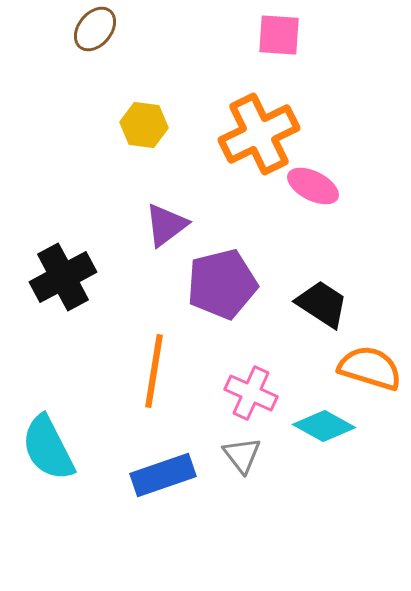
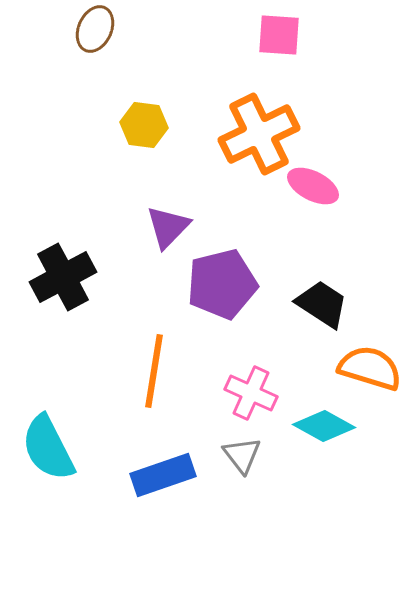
brown ellipse: rotated 15 degrees counterclockwise
purple triangle: moved 2 px right, 2 px down; rotated 9 degrees counterclockwise
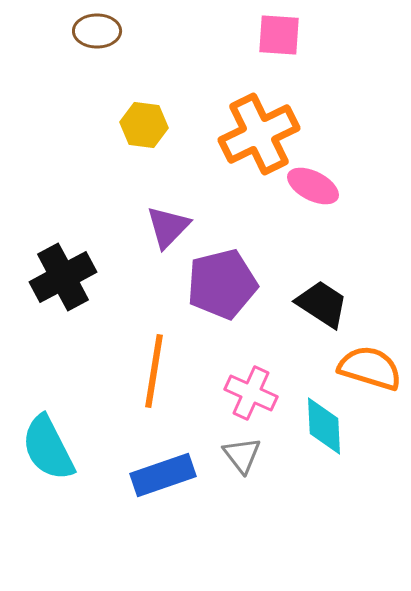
brown ellipse: moved 2 px right, 2 px down; rotated 66 degrees clockwise
cyan diamond: rotated 58 degrees clockwise
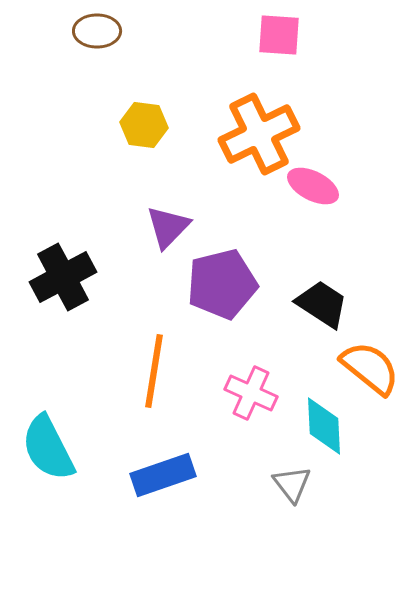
orange semicircle: rotated 22 degrees clockwise
gray triangle: moved 50 px right, 29 px down
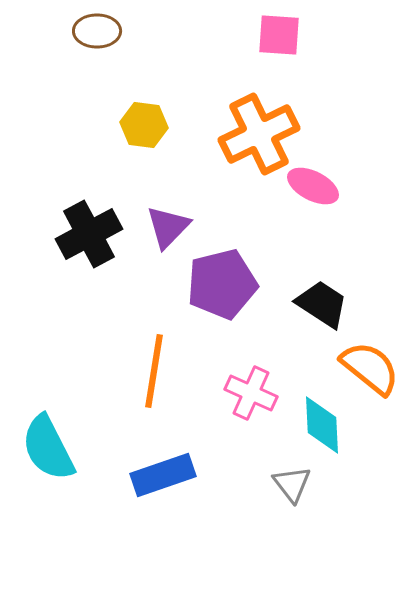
black cross: moved 26 px right, 43 px up
cyan diamond: moved 2 px left, 1 px up
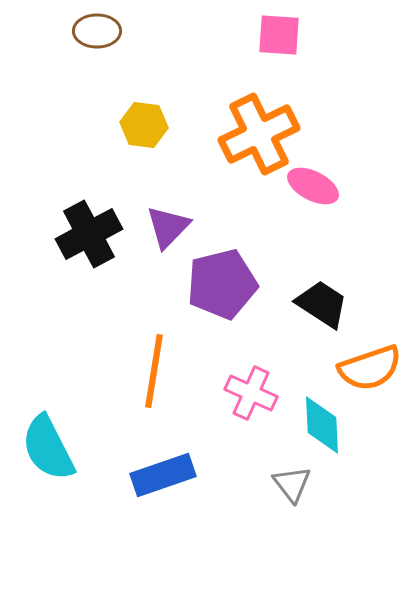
orange semicircle: rotated 122 degrees clockwise
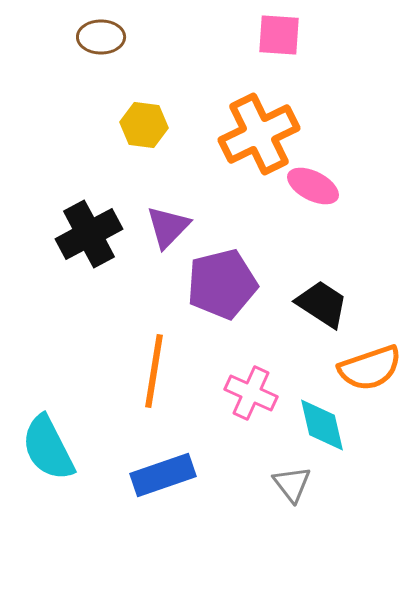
brown ellipse: moved 4 px right, 6 px down
cyan diamond: rotated 10 degrees counterclockwise
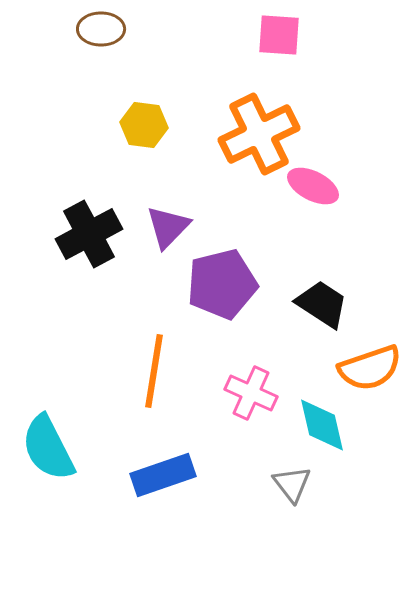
brown ellipse: moved 8 px up
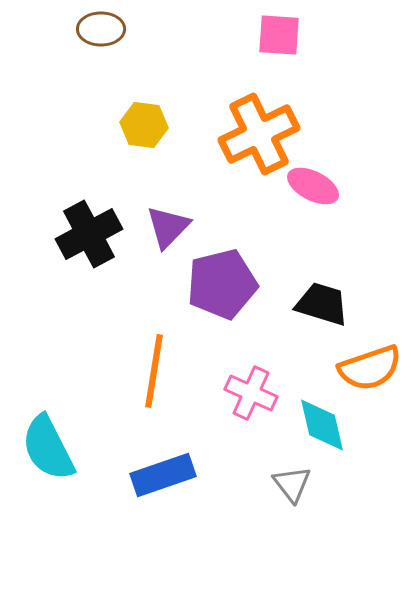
black trapezoid: rotated 16 degrees counterclockwise
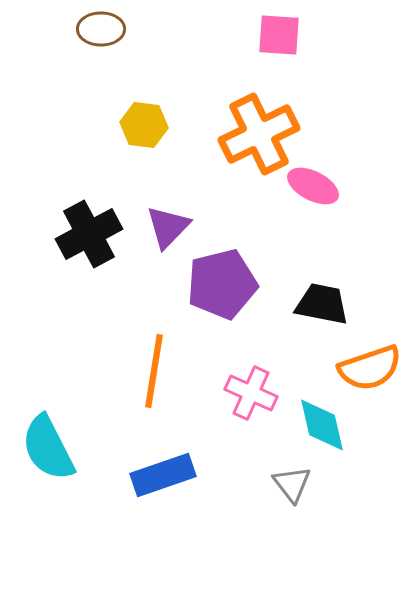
black trapezoid: rotated 6 degrees counterclockwise
